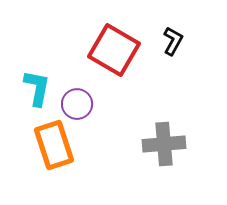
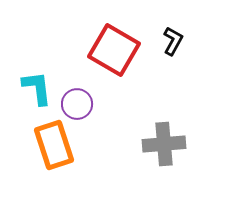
cyan L-shape: rotated 18 degrees counterclockwise
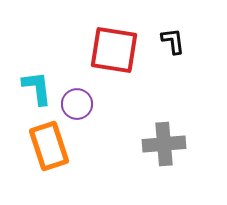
black L-shape: rotated 36 degrees counterclockwise
red square: rotated 21 degrees counterclockwise
orange rectangle: moved 5 px left, 1 px down
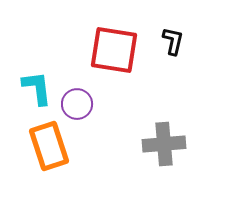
black L-shape: rotated 20 degrees clockwise
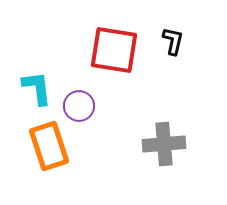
purple circle: moved 2 px right, 2 px down
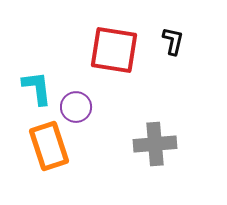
purple circle: moved 3 px left, 1 px down
gray cross: moved 9 px left
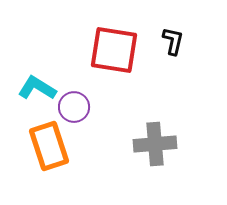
cyan L-shape: rotated 51 degrees counterclockwise
purple circle: moved 2 px left
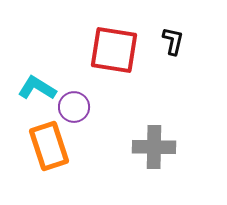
gray cross: moved 1 px left, 3 px down; rotated 6 degrees clockwise
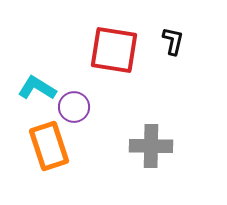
gray cross: moved 3 px left, 1 px up
